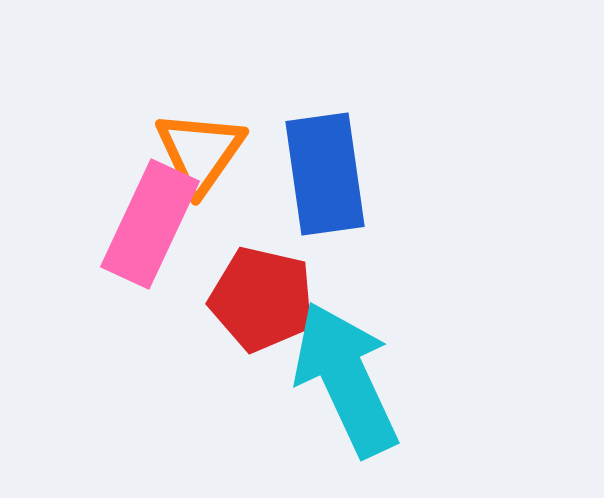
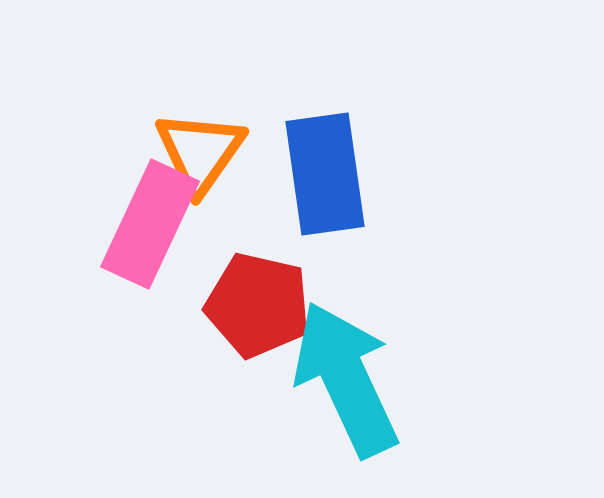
red pentagon: moved 4 px left, 6 px down
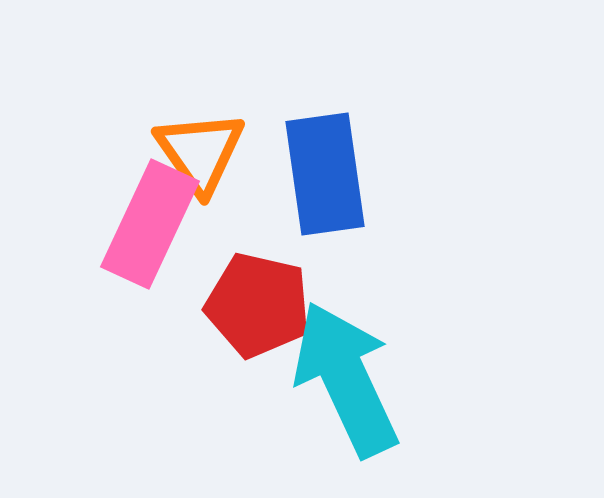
orange triangle: rotated 10 degrees counterclockwise
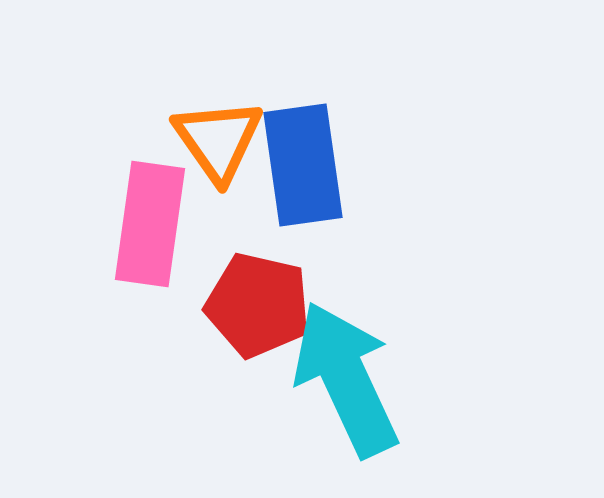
orange triangle: moved 18 px right, 12 px up
blue rectangle: moved 22 px left, 9 px up
pink rectangle: rotated 17 degrees counterclockwise
